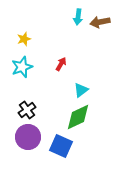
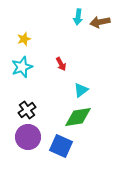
red arrow: rotated 120 degrees clockwise
green diamond: rotated 16 degrees clockwise
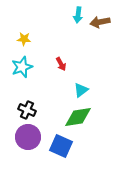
cyan arrow: moved 2 px up
yellow star: rotated 24 degrees clockwise
black cross: rotated 30 degrees counterclockwise
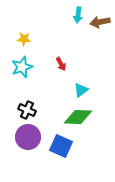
green diamond: rotated 12 degrees clockwise
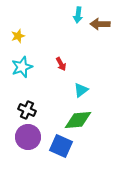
brown arrow: moved 2 px down; rotated 12 degrees clockwise
yellow star: moved 6 px left, 3 px up; rotated 24 degrees counterclockwise
green diamond: moved 3 px down; rotated 8 degrees counterclockwise
